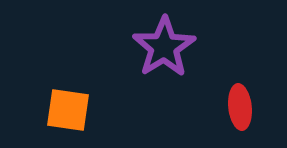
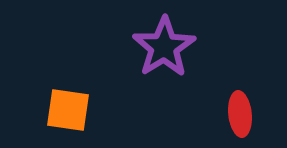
red ellipse: moved 7 px down
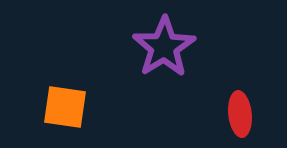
orange square: moved 3 px left, 3 px up
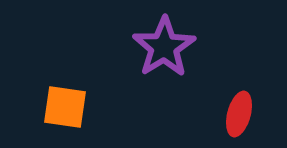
red ellipse: moved 1 px left; rotated 21 degrees clockwise
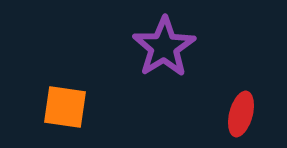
red ellipse: moved 2 px right
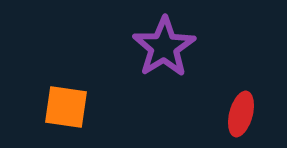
orange square: moved 1 px right
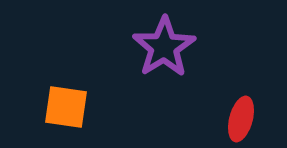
red ellipse: moved 5 px down
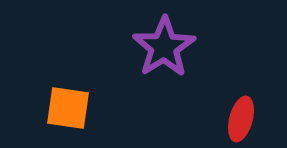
orange square: moved 2 px right, 1 px down
